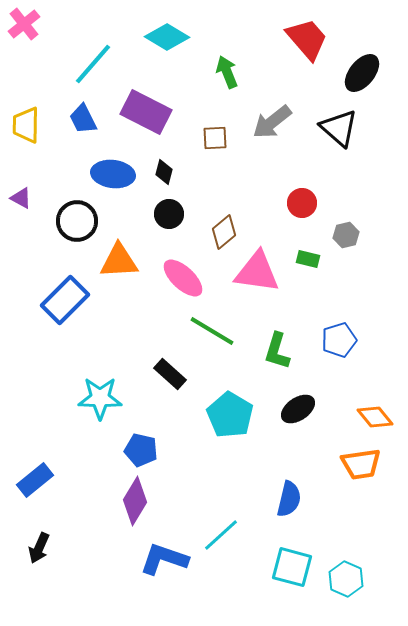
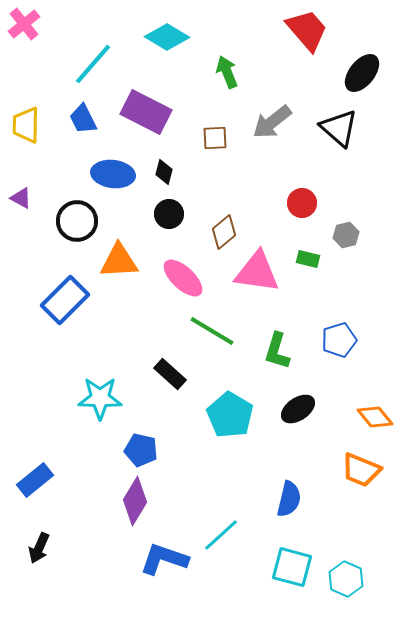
red trapezoid at (307, 39): moved 9 px up
orange trapezoid at (361, 464): moved 6 px down; rotated 30 degrees clockwise
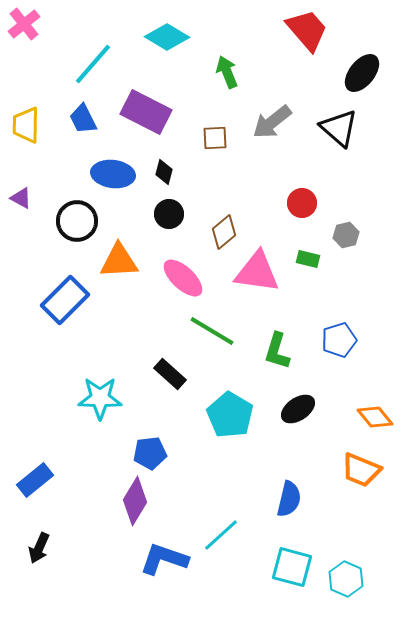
blue pentagon at (141, 450): moved 9 px right, 3 px down; rotated 20 degrees counterclockwise
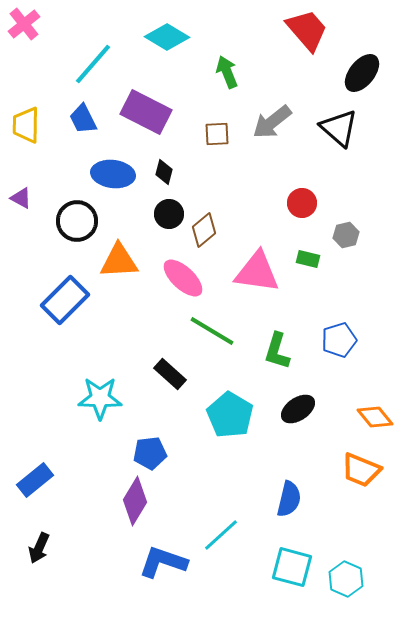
brown square at (215, 138): moved 2 px right, 4 px up
brown diamond at (224, 232): moved 20 px left, 2 px up
blue L-shape at (164, 559): moved 1 px left, 3 px down
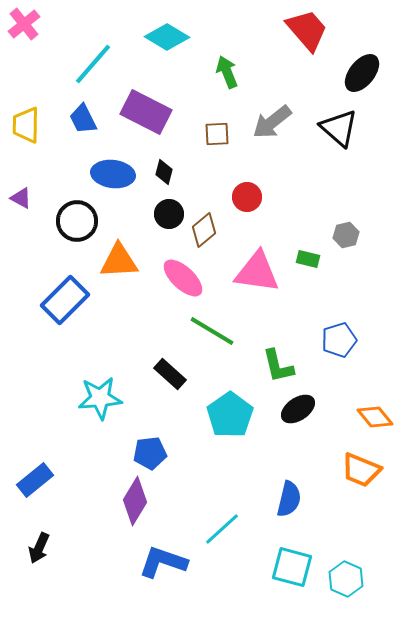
red circle at (302, 203): moved 55 px left, 6 px up
green L-shape at (277, 351): moved 1 px right, 15 px down; rotated 30 degrees counterclockwise
cyan star at (100, 398): rotated 6 degrees counterclockwise
cyan pentagon at (230, 415): rotated 6 degrees clockwise
cyan line at (221, 535): moved 1 px right, 6 px up
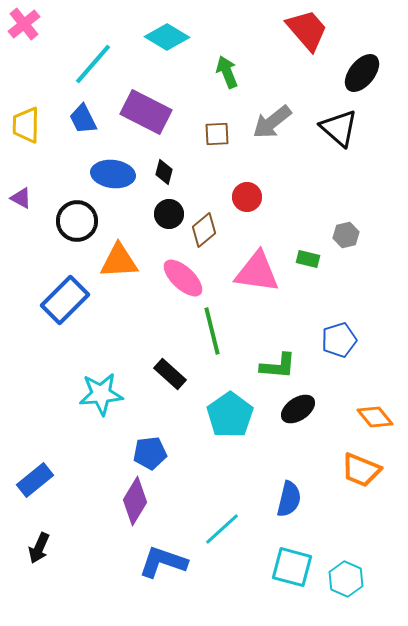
green line at (212, 331): rotated 45 degrees clockwise
green L-shape at (278, 366): rotated 72 degrees counterclockwise
cyan star at (100, 398): moved 1 px right, 4 px up
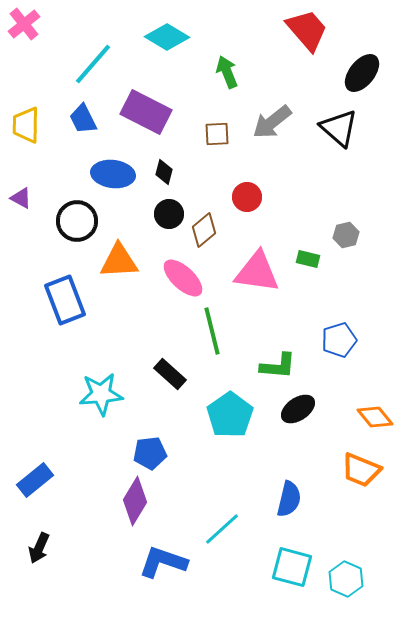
blue rectangle at (65, 300): rotated 66 degrees counterclockwise
